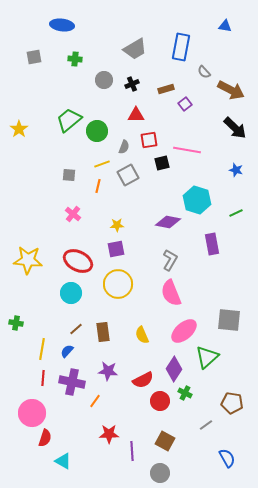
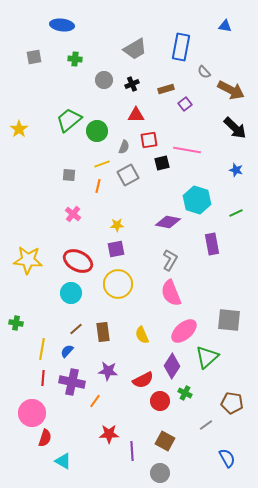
purple diamond at (174, 369): moved 2 px left, 3 px up
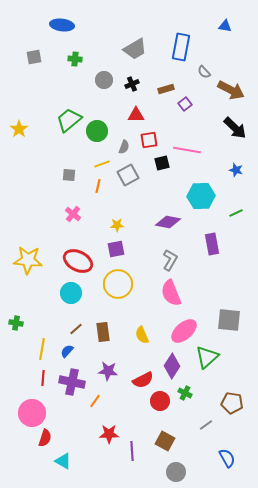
cyan hexagon at (197, 200): moved 4 px right, 4 px up; rotated 20 degrees counterclockwise
gray circle at (160, 473): moved 16 px right, 1 px up
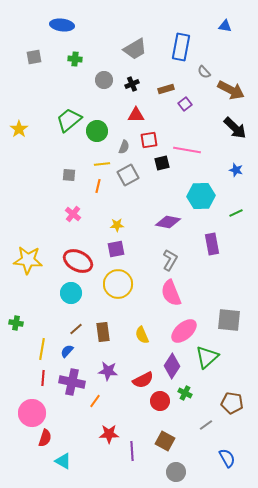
yellow line at (102, 164): rotated 14 degrees clockwise
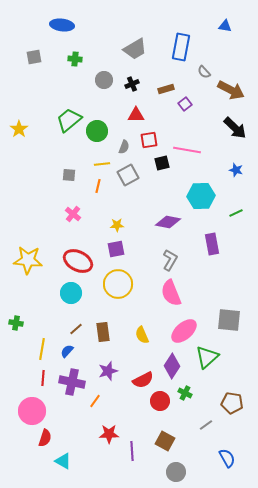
purple star at (108, 371): rotated 24 degrees counterclockwise
pink circle at (32, 413): moved 2 px up
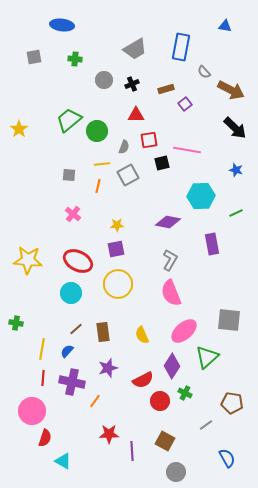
purple star at (108, 371): moved 3 px up
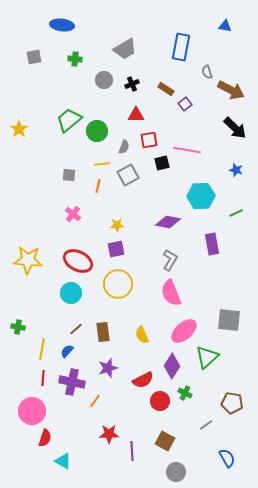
gray trapezoid at (135, 49): moved 10 px left
gray semicircle at (204, 72): moved 3 px right; rotated 24 degrees clockwise
brown rectangle at (166, 89): rotated 49 degrees clockwise
green cross at (16, 323): moved 2 px right, 4 px down
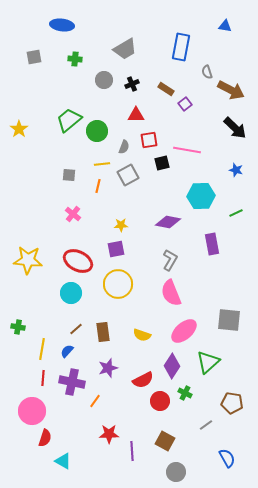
yellow star at (117, 225): moved 4 px right
yellow semicircle at (142, 335): rotated 48 degrees counterclockwise
green triangle at (207, 357): moved 1 px right, 5 px down
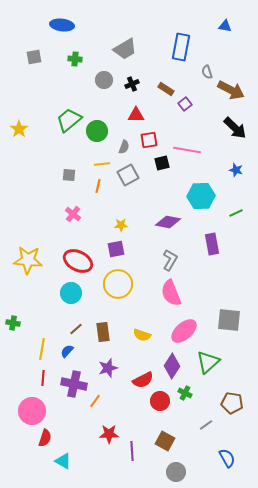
green cross at (18, 327): moved 5 px left, 4 px up
purple cross at (72, 382): moved 2 px right, 2 px down
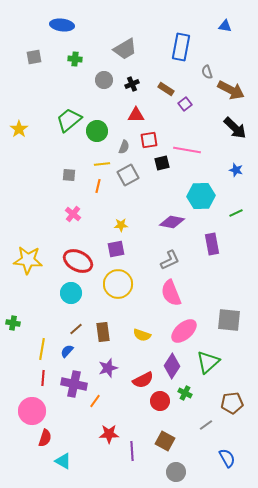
purple diamond at (168, 222): moved 4 px right
gray L-shape at (170, 260): rotated 35 degrees clockwise
brown pentagon at (232, 403): rotated 15 degrees counterclockwise
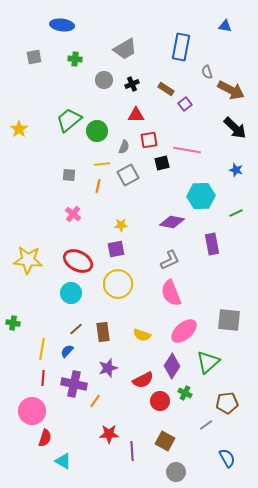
brown pentagon at (232, 403): moved 5 px left
